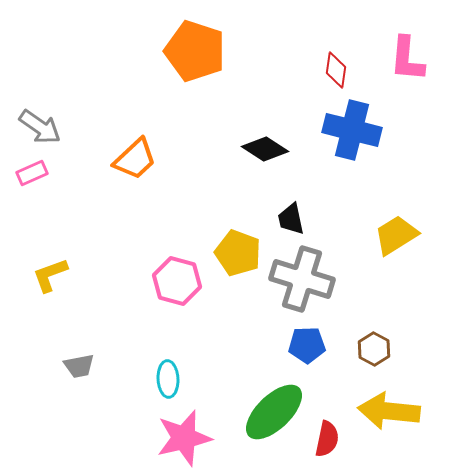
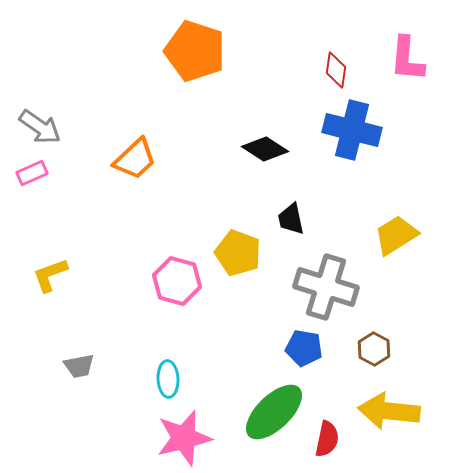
gray cross: moved 24 px right, 8 px down
blue pentagon: moved 3 px left, 3 px down; rotated 12 degrees clockwise
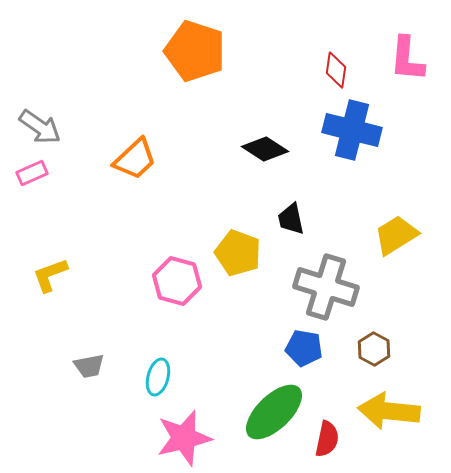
gray trapezoid: moved 10 px right
cyan ellipse: moved 10 px left, 2 px up; rotated 18 degrees clockwise
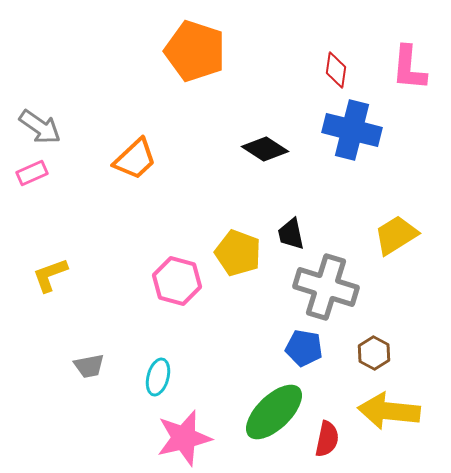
pink L-shape: moved 2 px right, 9 px down
black trapezoid: moved 15 px down
brown hexagon: moved 4 px down
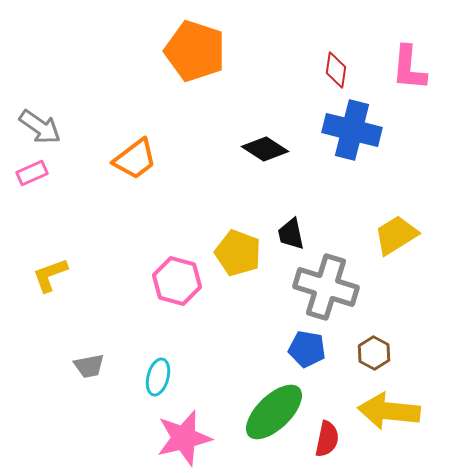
orange trapezoid: rotated 6 degrees clockwise
blue pentagon: moved 3 px right, 1 px down
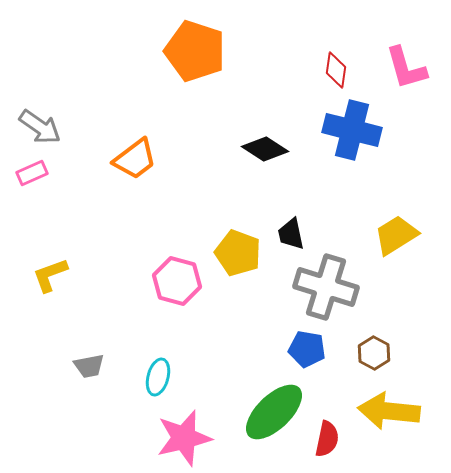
pink L-shape: moved 3 px left; rotated 21 degrees counterclockwise
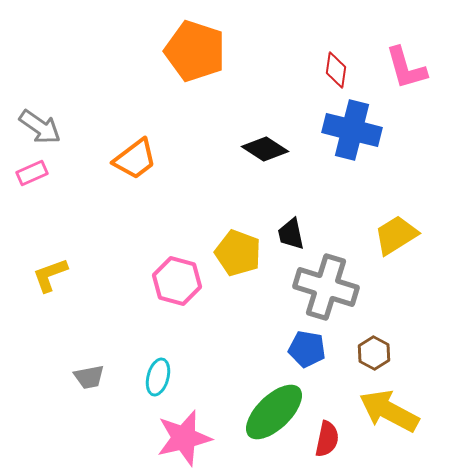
gray trapezoid: moved 11 px down
yellow arrow: rotated 22 degrees clockwise
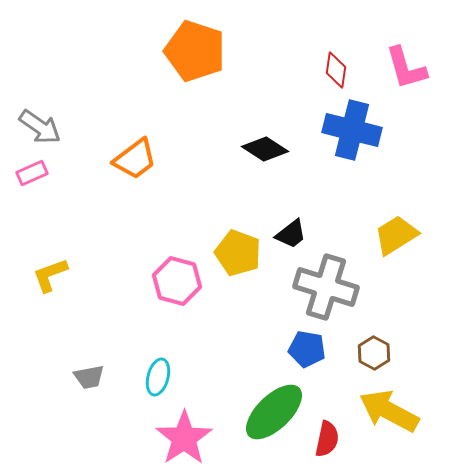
black trapezoid: rotated 116 degrees counterclockwise
pink star: rotated 20 degrees counterclockwise
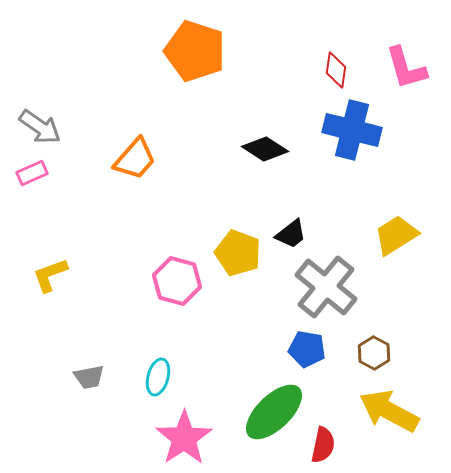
orange trapezoid: rotated 12 degrees counterclockwise
gray cross: rotated 22 degrees clockwise
red semicircle: moved 4 px left, 6 px down
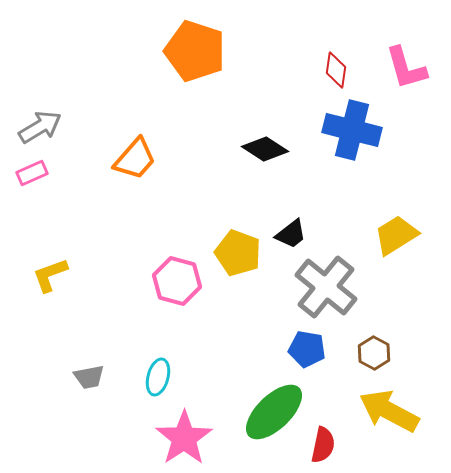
gray arrow: rotated 66 degrees counterclockwise
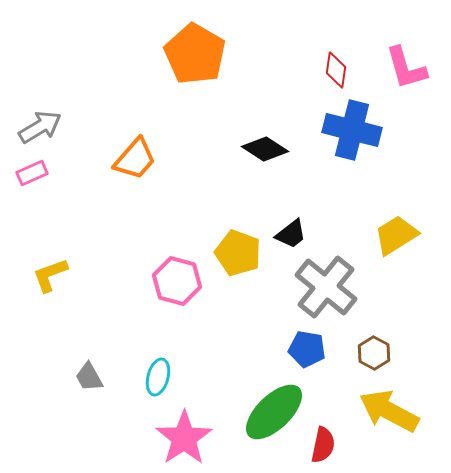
orange pentagon: moved 3 px down; rotated 12 degrees clockwise
gray trapezoid: rotated 72 degrees clockwise
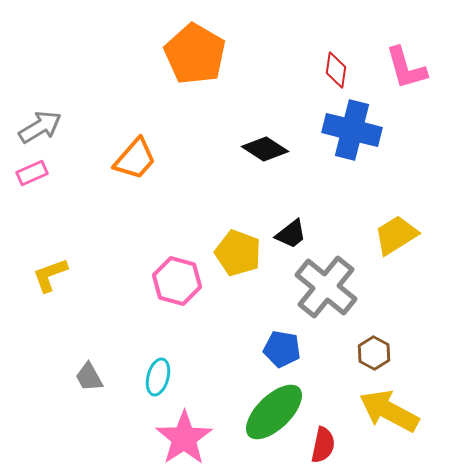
blue pentagon: moved 25 px left
